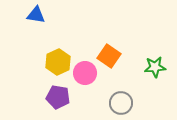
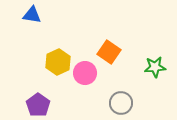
blue triangle: moved 4 px left
orange square: moved 4 px up
purple pentagon: moved 20 px left, 8 px down; rotated 25 degrees clockwise
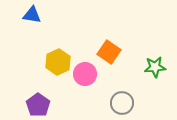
pink circle: moved 1 px down
gray circle: moved 1 px right
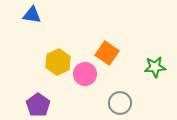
orange square: moved 2 px left, 1 px down
gray circle: moved 2 px left
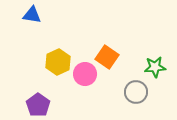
orange square: moved 4 px down
gray circle: moved 16 px right, 11 px up
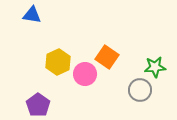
gray circle: moved 4 px right, 2 px up
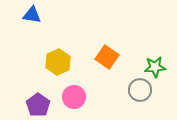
pink circle: moved 11 px left, 23 px down
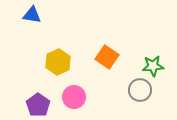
green star: moved 2 px left, 1 px up
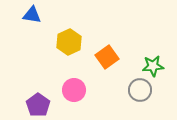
orange square: rotated 20 degrees clockwise
yellow hexagon: moved 11 px right, 20 px up
pink circle: moved 7 px up
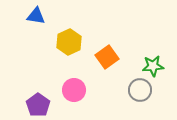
blue triangle: moved 4 px right, 1 px down
